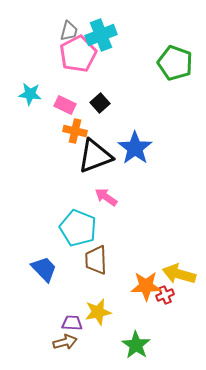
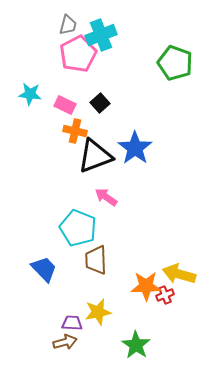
gray trapezoid: moved 1 px left, 6 px up
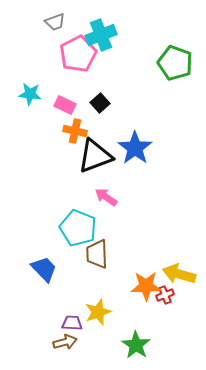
gray trapezoid: moved 13 px left, 3 px up; rotated 55 degrees clockwise
brown trapezoid: moved 1 px right, 6 px up
yellow star: rotated 8 degrees counterclockwise
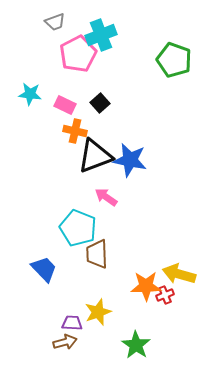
green pentagon: moved 1 px left, 3 px up
blue star: moved 5 px left, 12 px down; rotated 24 degrees counterclockwise
